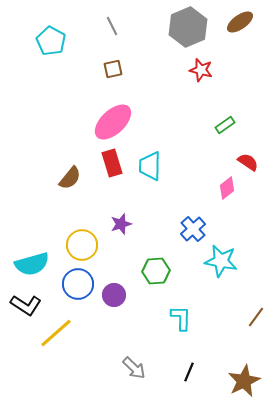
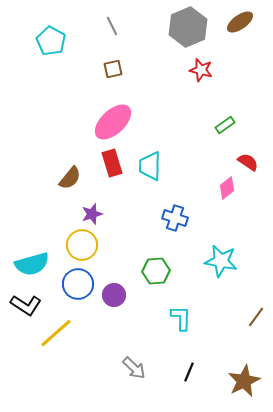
purple star: moved 29 px left, 10 px up
blue cross: moved 18 px left, 11 px up; rotated 30 degrees counterclockwise
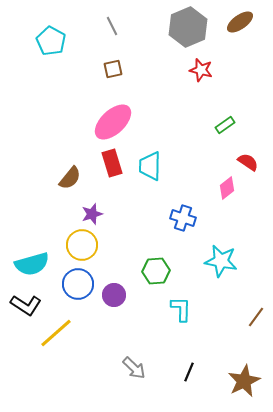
blue cross: moved 8 px right
cyan L-shape: moved 9 px up
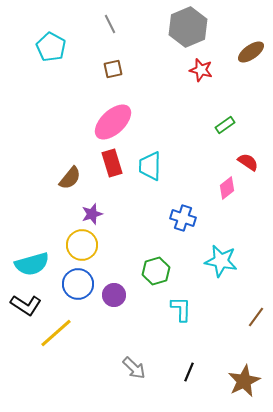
brown ellipse: moved 11 px right, 30 px down
gray line: moved 2 px left, 2 px up
cyan pentagon: moved 6 px down
green hexagon: rotated 12 degrees counterclockwise
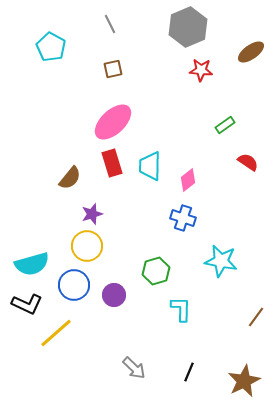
red star: rotated 10 degrees counterclockwise
pink diamond: moved 39 px left, 8 px up
yellow circle: moved 5 px right, 1 px down
blue circle: moved 4 px left, 1 px down
black L-shape: moved 1 px right, 1 px up; rotated 8 degrees counterclockwise
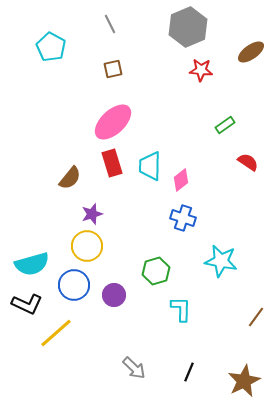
pink diamond: moved 7 px left
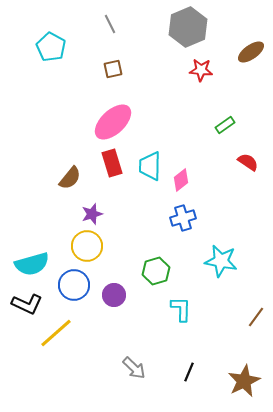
blue cross: rotated 35 degrees counterclockwise
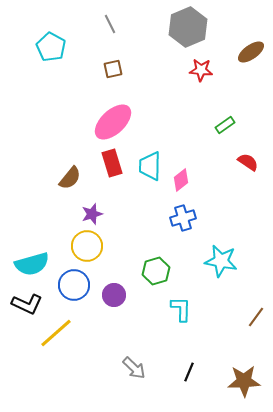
brown star: rotated 24 degrees clockwise
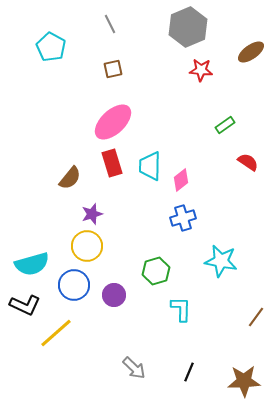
black L-shape: moved 2 px left, 1 px down
